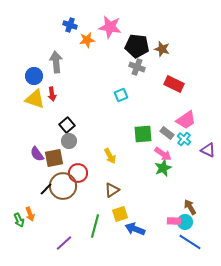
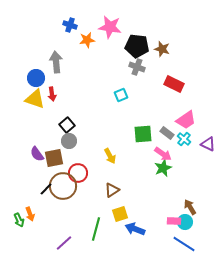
blue circle: moved 2 px right, 2 px down
purple triangle: moved 6 px up
green line: moved 1 px right, 3 px down
blue line: moved 6 px left, 2 px down
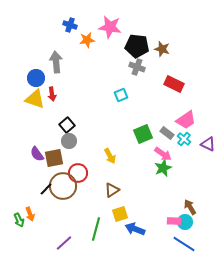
green square: rotated 18 degrees counterclockwise
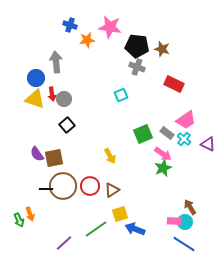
gray circle: moved 5 px left, 42 px up
red circle: moved 12 px right, 13 px down
black line: rotated 48 degrees clockwise
green line: rotated 40 degrees clockwise
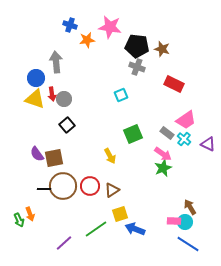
green square: moved 10 px left
black line: moved 2 px left
blue line: moved 4 px right
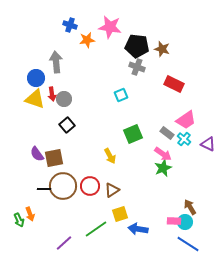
blue arrow: moved 3 px right; rotated 12 degrees counterclockwise
